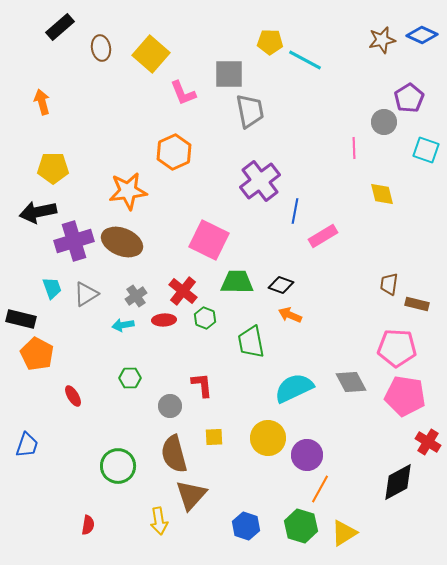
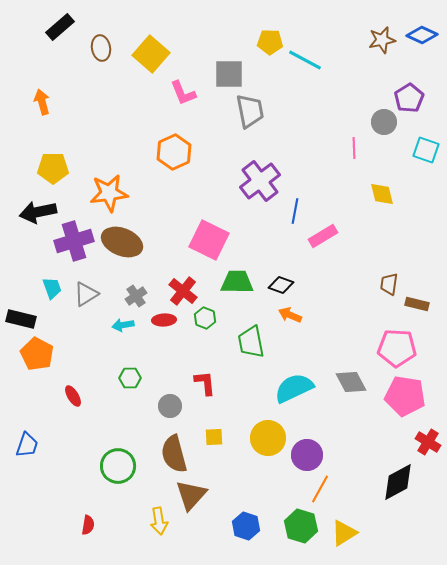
orange star at (128, 191): moved 19 px left, 2 px down
red L-shape at (202, 385): moved 3 px right, 2 px up
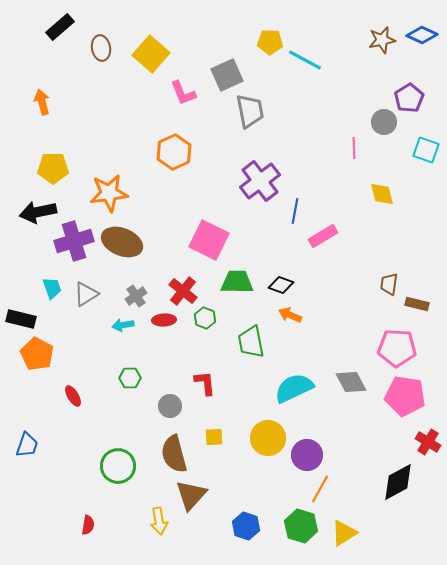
gray square at (229, 74): moved 2 px left, 1 px down; rotated 24 degrees counterclockwise
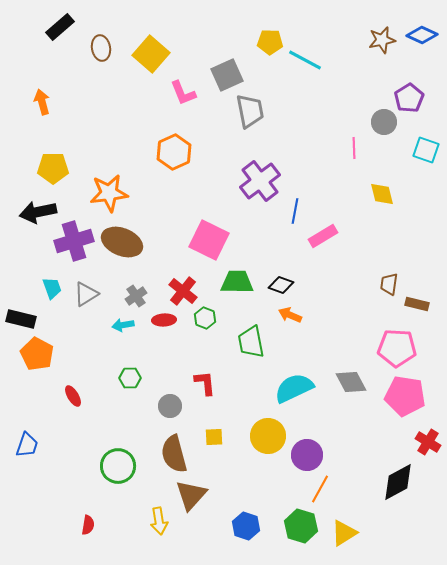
yellow circle at (268, 438): moved 2 px up
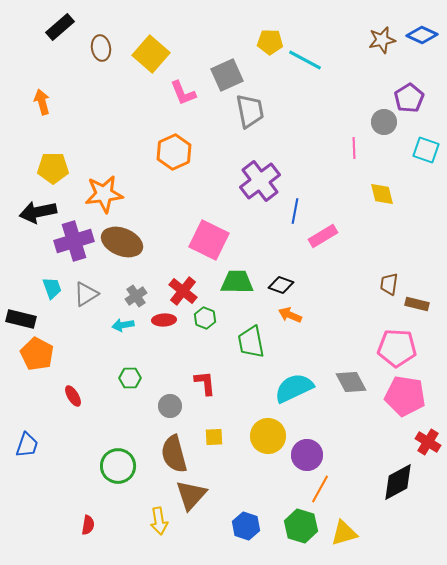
orange star at (109, 193): moved 5 px left, 1 px down
yellow triangle at (344, 533): rotated 16 degrees clockwise
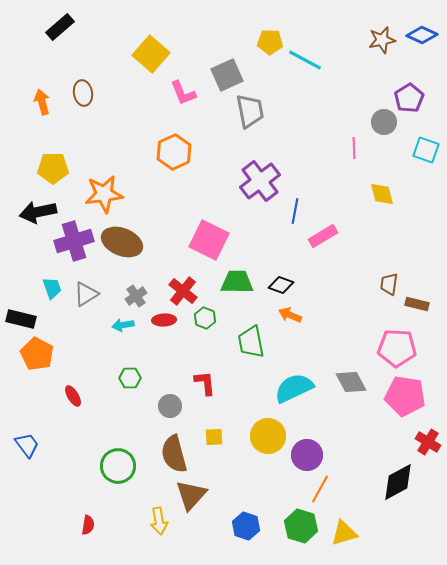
brown ellipse at (101, 48): moved 18 px left, 45 px down
blue trapezoid at (27, 445): rotated 56 degrees counterclockwise
